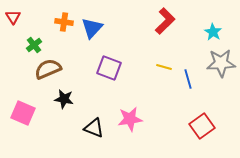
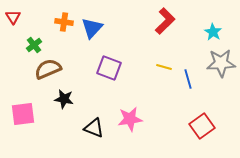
pink square: moved 1 px down; rotated 30 degrees counterclockwise
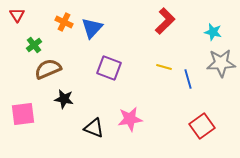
red triangle: moved 4 px right, 2 px up
orange cross: rotated 18 degrees clockwise
cyan star: rotated 18 degrees counterclockwise
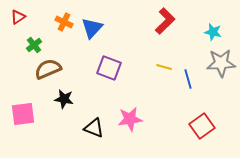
red triangle: moved 1 px right, 2 px down; rotated 28 degrees clockwise
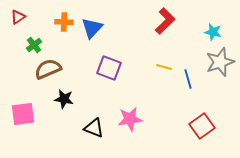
orange cross: rotated 24 degrees counterclockwise
gray star: moved 1 px left, 1 px up; rotated 16 degrees counterclockwise
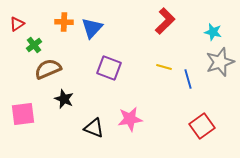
red triangle: moved 1 px left, 7 px down
black star: rotated 12 degrees clockwise
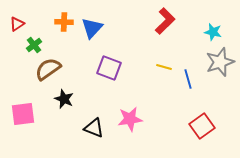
brown semicircle: rotated 12 degrees counterclockwise
